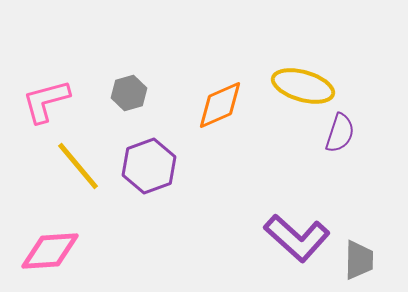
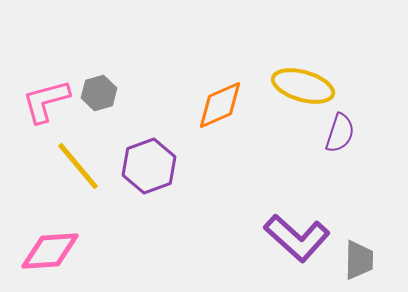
gray hexagon: moved 30 px left
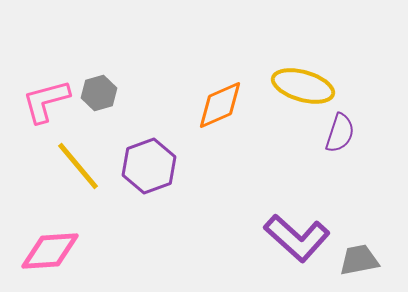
gray trapezoid: rotated 102 degrees counterclockwise
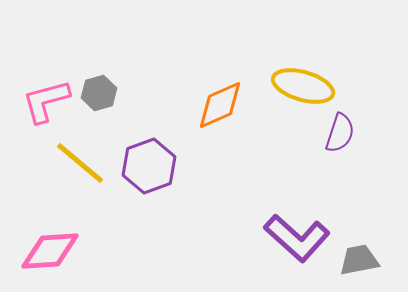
yellow line: moved 2 px right, 3 px up; rotated 10 degrees counterclockwise
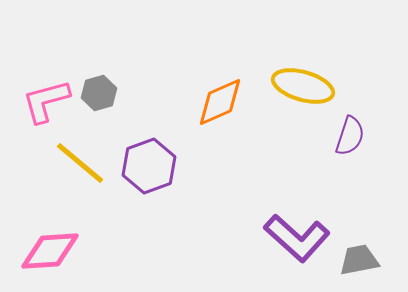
orange diamond: moved 3 px up
purple semicircle: moved 10 px right, 3 px down
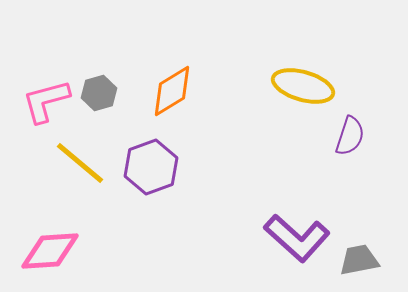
orange diamond: moved 48 px left, 11 px up; rotated 8 degrees counterclockwise
purple hexagon: moved 2 px right, 1 px down
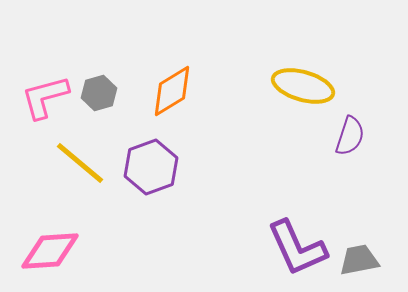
pink L-shape: moved 1 px left, 4 px up
purple L-shape: moved 10 px down; rotated 24 degrees clockwise
